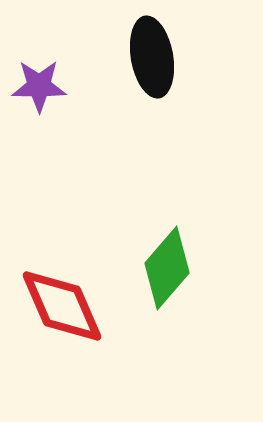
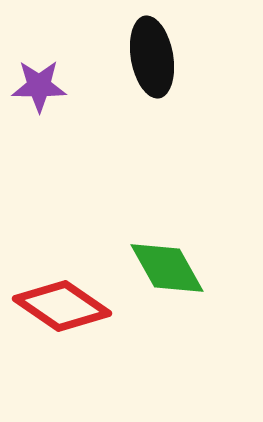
green diamond: rotated 70 degrees counterclockwise
red diamond: rotated 32 degrees counterclockwise
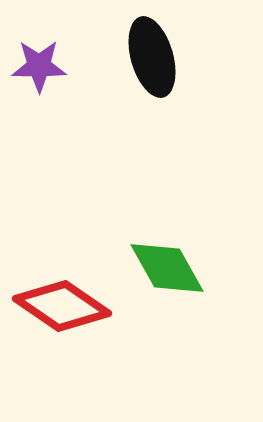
black ellipse: rotated 6 degrees counterclockwise
purple star: moved 20 px up
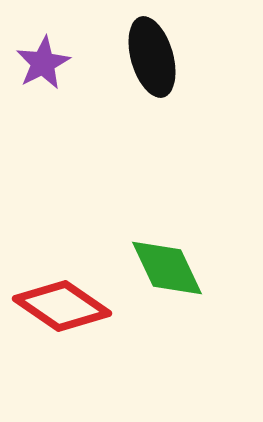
purple star: moved 4 px right, 3 px up; rotated 28 degrees counterclockwise
green diamond: rotated 4 degrees clockwise
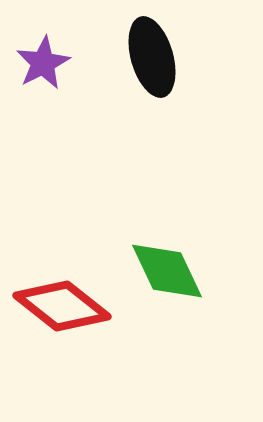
green diamond: moved 3 px down
red diamond: rotated 4 degrees clockwise
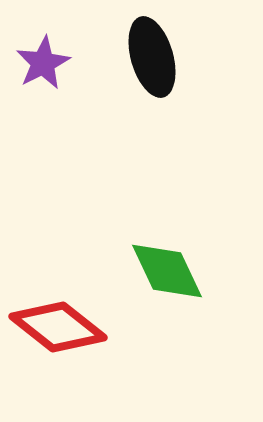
red diamond: moved 4 px left, 21 px down
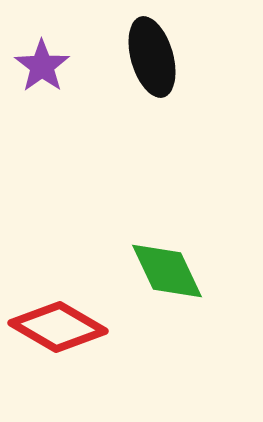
purple star: moved 1 px left, 3 px down; rotated 8 degrees counterclockwise
red diamond: rotated 8 degrees counterclockwise
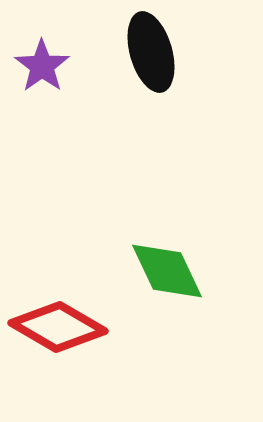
black ellipse: moved 1 px left, 5 px up
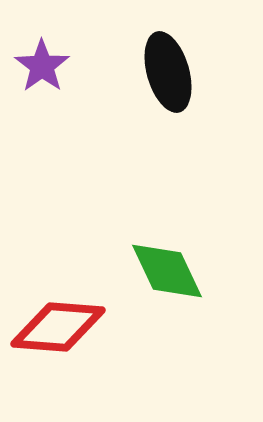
black ellipse: moved 17 px right, 20 px down
red diamond: rotated 26 degrees counterclockwise
